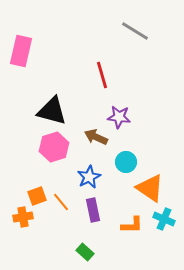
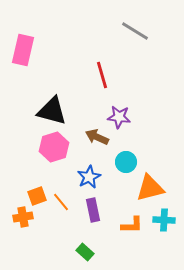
pink rectangle: moved 2 px right, 1 px up
brown arrow: moved 1 px right
orange triangle: rotated 48 degrees counterclockwise
cyan cross: moved 1 px down; rotated 20 degrees counterclockwise
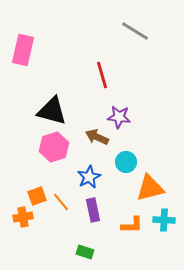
green rectangle: rotated 24 degrees counterclockwise
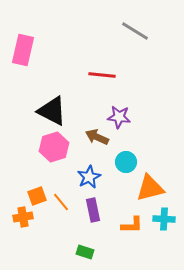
red line: rotated 68 degrees counterclockwise
black triangle: rotated 12 degrees clockwise
cyan cross: moved 1 px up
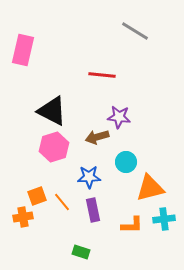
brown arrow: rotated 40 degrees counterclockwise
blue star: rotated 25 degrees clockwise
orange line: moved 1 px right
cyan cross: rotated 10 degrees counterclockwise
green rectangle: moved 4 px left
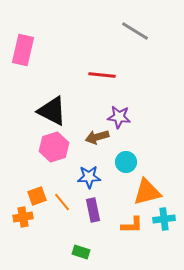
orange triangle: moved 3 px left, 4 px down
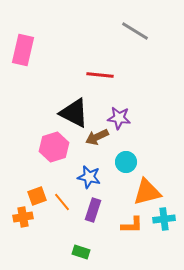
red line: moved 2 px left
black triangle: moved 22 px right, 2 px down
purple star: moved 1 px down
brown arrow: rotated 10 degrees counterclockwise
blue star: rotated 15 degrees clockwise
purple rectangle: rotated 30 degrees clockwise
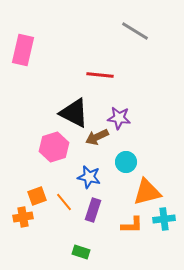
orange line: moved 2 px right
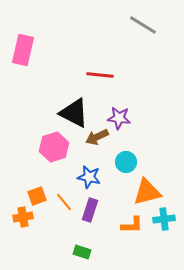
gray line: moved 8 px right, 6 px up
purple rectangle: moved 3 px left
green rectangle: moved 1 px right
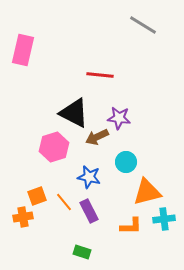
purple rectangle: moved 1 px left, 1 px down; rotated 45 degrees counterclockwise
orange L-shape: moved 1 px left, 1 px down
